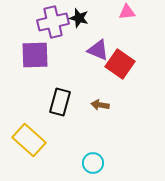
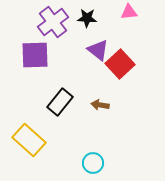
pink triangle: moved 2 px right
black star: moved 8 px right; rotated 12 degrees counterclockwise
purple cross: rotated 24 degrees counterclockwise
purple triangle: rotated 15 degrees clockwise
red square: rotated 12 degrees clockwise
black rectangle: rotated 24 degrees clockwise
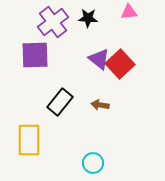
black star: moved 1 px right
purple triangle: moved 1 px right, 9 px down
yellow rectangle: rotated 48 degrees clockwise
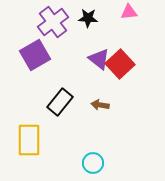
purple square: rotated 28 degrees counterclockwise
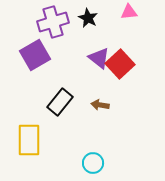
black star: rotated 24 degrees clockwise
purple cross: rotated 20 degrees clockwise
purple triangle: moved 1 px up
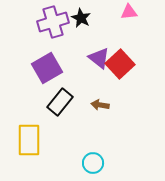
black star: moved 7 px left
purple square: moved 12 px right, 13 px down
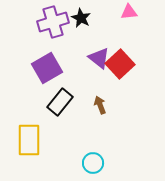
brown arrow: rotated 60 degrees clockwise
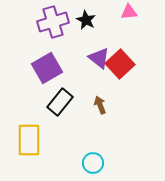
black star: moved 5 px right, 2 px down
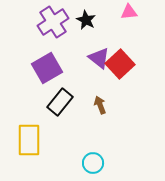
purple cross: rotated 16 degrees counterclockwise
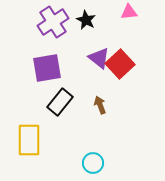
purple square: rotated 20 degrees clockwise
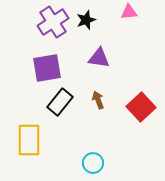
black star: rotated 24 degrees clockwise
purple triangle: rotated 30 degrees counterclockwise
red square: moved 21 px right, 43 px down
brown arrow: moved 2 px left, 5 px up
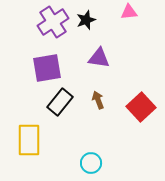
cyan circle: moved 2 px left
